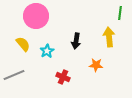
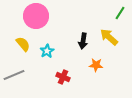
green line: rotated 24 degrees clockwise
yellow arrow: rotated 42 degrees counterclockwise
black arrow: moved 7 px right
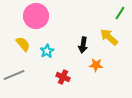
black arrow: moved 4 px down
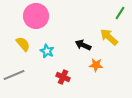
black arrow: rotated 105 degrees clockwise
cyan star: rotated 16 degrees counterclockwise
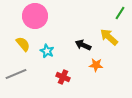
pink circle: moved 1 px left
gray line: moved 2 px right, 1 px up
